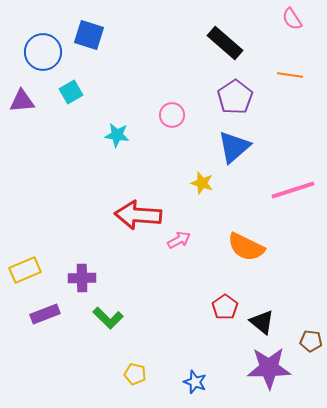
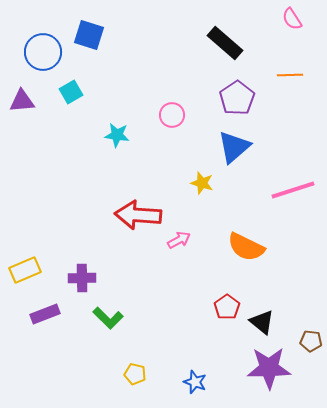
orange line: rotated 10 degrees counterclockwise
purple pentagon: moved 2 px right, 1 px down
red pentagon: moved 2 px right
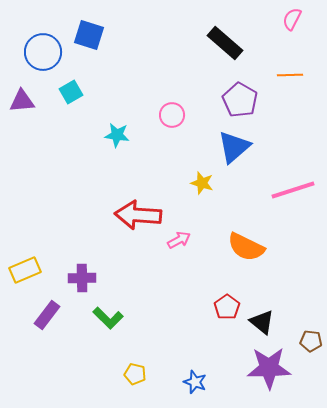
pink semicircle: rotated 60 degrees clockwise
purple pentagon: moved 3 px right, 2 px down; rotated 8 degrees counterclockwise
purple rectangle: moved 2 px right, 1 px down; rotated 32 degrees counterclockwise
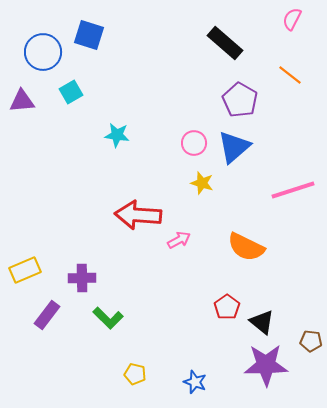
orange line: rotated 40 degrees clockwise
pink circle: moved 22 px right, 28 px down
purple star: moved 3 px left, 3 px up
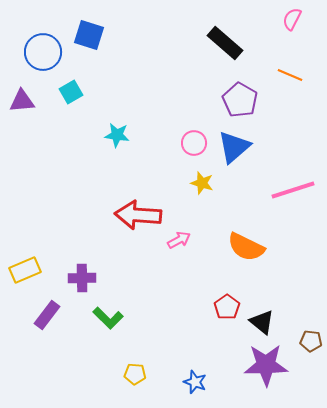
orange line: rotated 15 degrees counterclockwise
yellow pentagon: rotated 10 degrees counterclockwise
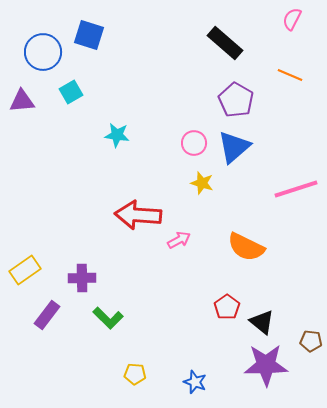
purple pentagon: moved 4 px left
pink line: moved 3 px right, 1 px up
yellow rectangle: rotated 12 degrees counterclockwise
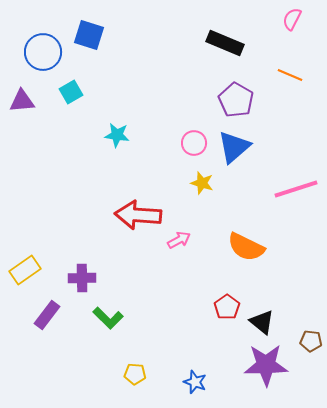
black rectangle: rotated 18 degrees counterclockwise
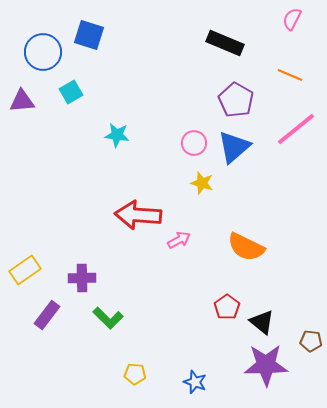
pink line: moved 60 px up; rotated 21 degrees counterclockwise
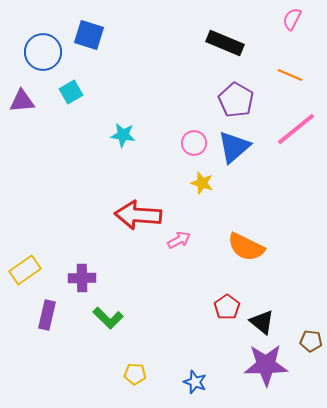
cyan star: moved 6 px right
purple rectangle: rotated 24 degrees counterclockwise
